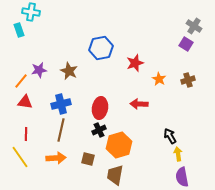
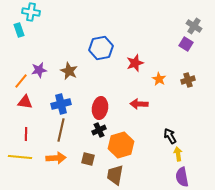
orange hexagon: moved 2 px right
yellow line: rotated 50 degrees counterclockwise
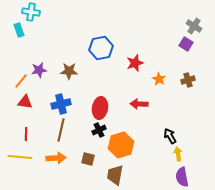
brown star: rotated 24 degrees counterclockwise
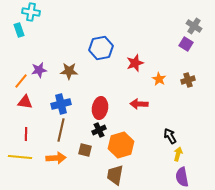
yellow arrow: rotated 24 degrees clockwise
brown square: moved 3 px left, 9 px up
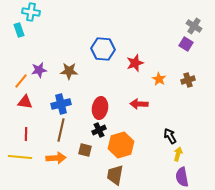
blue hexagon: moved 2 px right, 1 px down; rotated 15 degrees clockwise
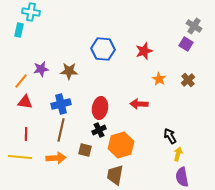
cyan rectangle: rotated 32 degrees clockwise
red star: moved 9 px right, 12 px up
purple star: moved 2 px right, 1 px up
brown cross: rotated 24 degrees counterclockwise
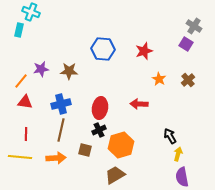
cyan cross: rotated 12 degrees clockwise
brown trapezoid: rotated 50 degrees clockwise
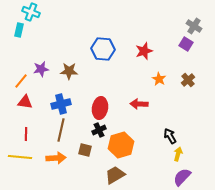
purple semicircle: rotated 54 degrees clockwise
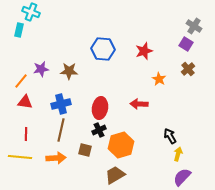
brown cross: moved 11 px up
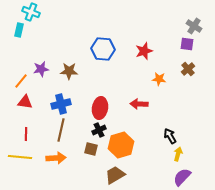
purple square: moved 1 px right; rotated 24 degrees counterclockwise
orange star: rotated 24 degrees counterclockwise
brown square: moved 6 px right, 1 px up
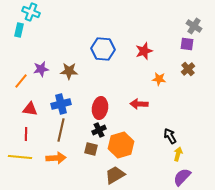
red triangle: moved 5 px right, 7 px down
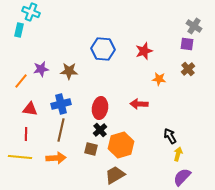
black cross: moved 1 px right; rotated 16 degrees counterclockwise
